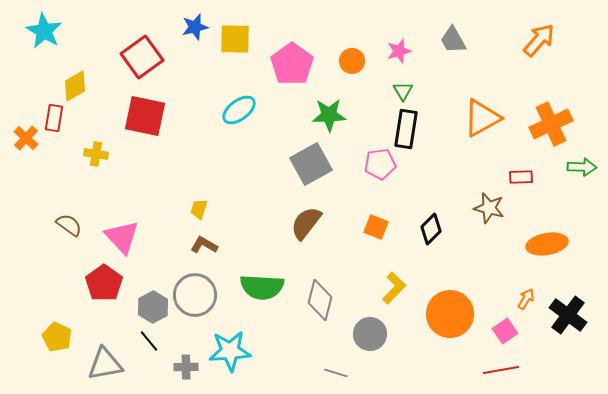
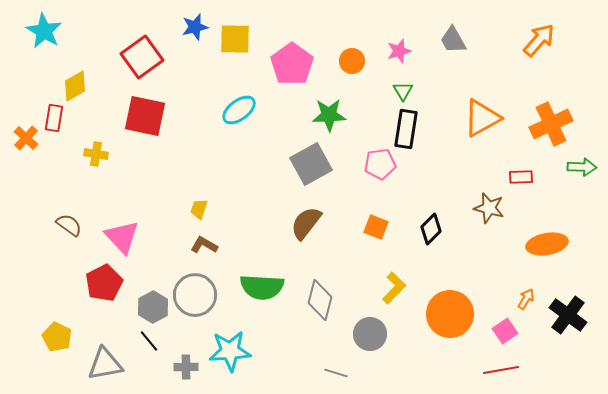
red pentagon at (104, 283): rotated 9 degrees clockwise
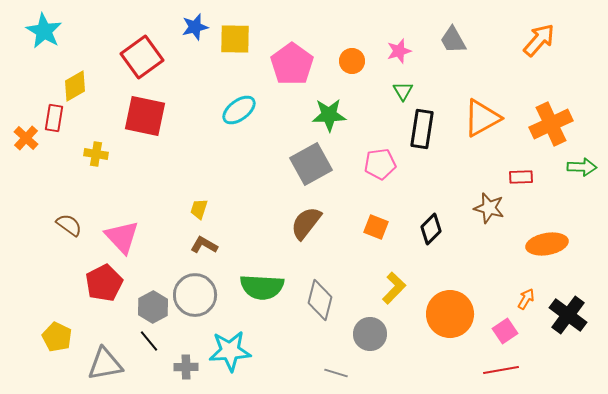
black rectangle at (406, 129): moved 16 px right
